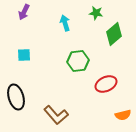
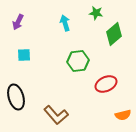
purple arrow: moved 6 px left, 10 px down
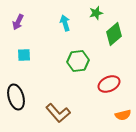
green star: rotated 24 degrees counterclockwise
red ellipse: moved 3 px right
brown L-shape: moved 2 px right, 2 px up
